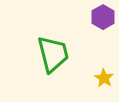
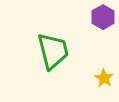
green trapezoid: moved 3 px up
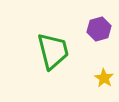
purple hexagon: moved 4 px left, 12 px down; rotated 15 degrees clockwise
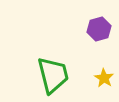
green trapezoid: moved 24 px down
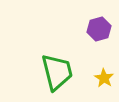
green trapezoid: moved 4 px right, 3 px up
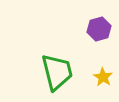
yellow star: moved 1 px left, 1 px up
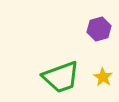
green trapezoid: moved 4 px right, 5 px down; rotated 84 degrees clockwise
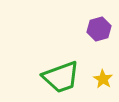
yellow star: moved 2 px down
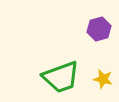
yellow star: rotated 18 degrees counterclockwise
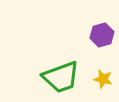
purple hexagon: moved 3 px right, 6 px down
